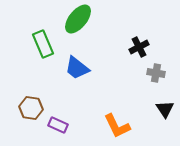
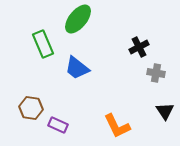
black triangle: moved 2 px down
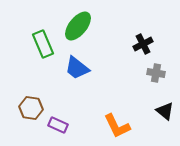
green ellipse: moved 7 px down
black cross: moved 4 px right, 3 px up
black triangle: rotated 18 degrees counterclockwise
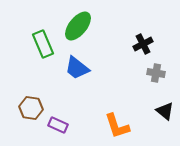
orange L-shape: rotated 8 degrees clockwise
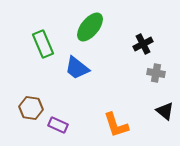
green ellipse: moved 12 px right, 1 px down
orange L-shape: moved 1 px left, 1 px up
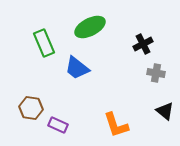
green ellipse: rotated 24 degrees clockwise
green rectangle: moved 1 px right, 1 px up
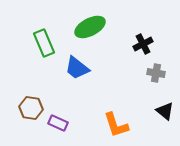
purple rectangle: moved 2 px up
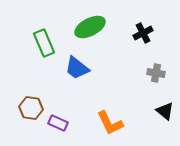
black cross: moved 11 px up
orange L-shape: moved 6 px left, 2 px up; rotated 8 degrees counterclockwise
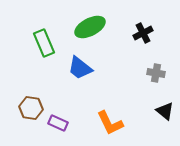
blue trapezoid: moved 3 px right
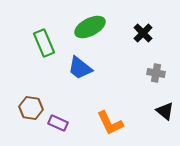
black cross: rotated 18 degrees counterclockwise
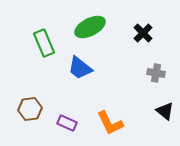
brown hexagon: moved 1 px left, 1 px down; rotated 15 degrees counterclockwise
purple rectangle: moved 9 px right
